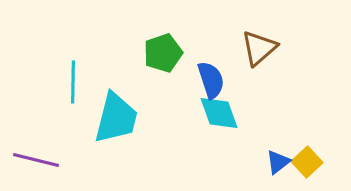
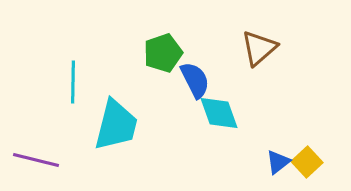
blue semicircle: moved 16 px left; rotated 9 degrees counterclockwise
cyan trapezoid: moved 7 px down
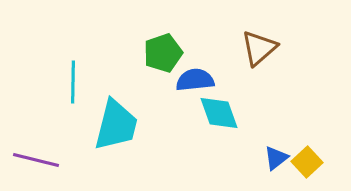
blue semicircle: rotated 69 degrees counterclockwise
blue triangle: moved 2 px left, 4 px up
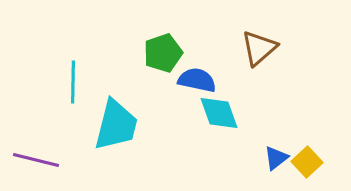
blue semicircle: moved 2 px right; rotated 18 degrees clockwise
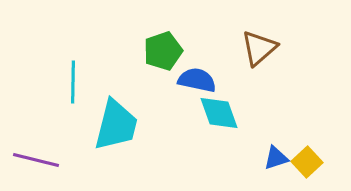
green pentagon: moved 2 px up
blue triangle: rotated 20 degrees clockwise
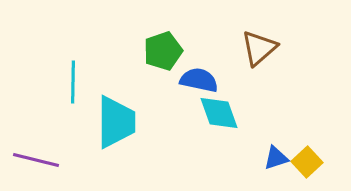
blue semicircle: moved 2 px right
cyan trapezoid: moved 3 px up; rotated 14 degrees counterclockwise
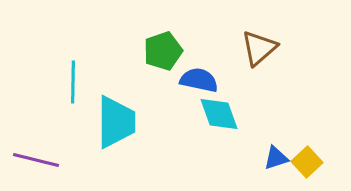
cyan diamond: moved 1 px down
